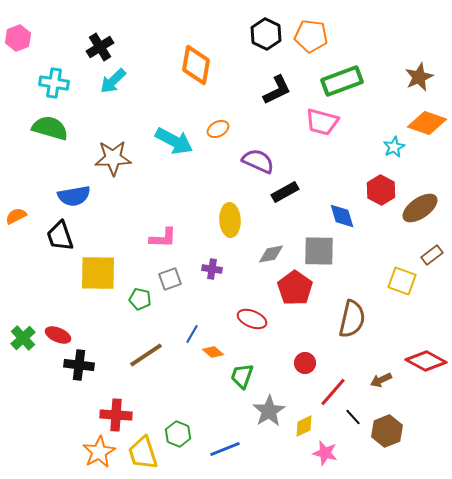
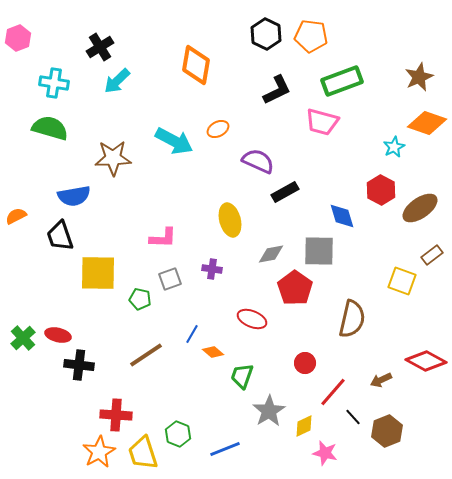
cyan arrow at (113, 81): moved 4 px right
yellow ellipse at (230, 220): rotated 12 degrees counterclockwise
red ellipse at (58, 335): rotated 10 degrees counterclockwise
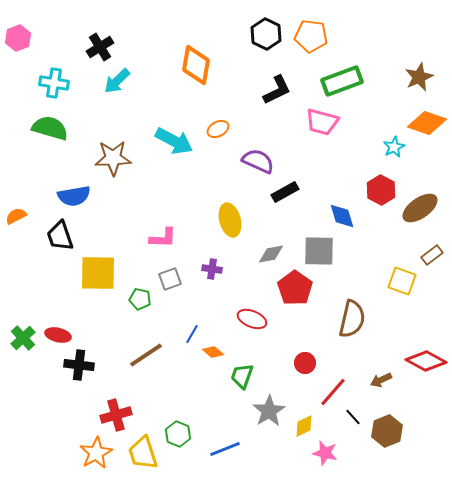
red cross at (116, 415): rotated 20 degrees counterclockwise
orange star at (99, 452): moved 3 px left, 1 px down
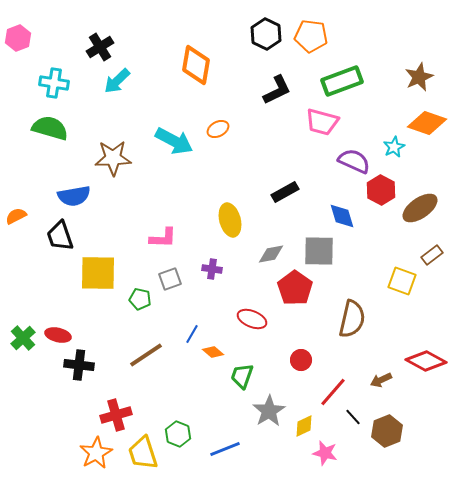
purple semicircle at (258, 161): moved 96 px right
red circle at (305, 363): moved 4 px left, 3 px up
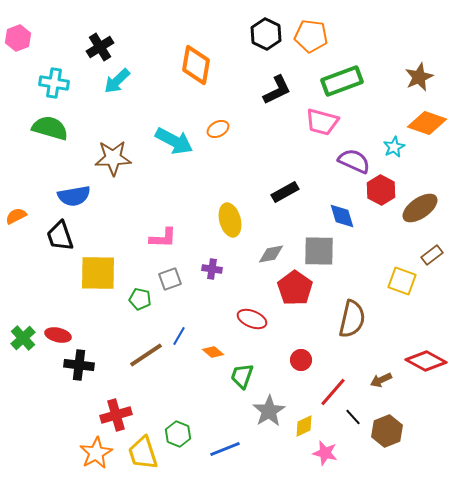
blue line at (192, 334): moved 13 px left, 2 px down
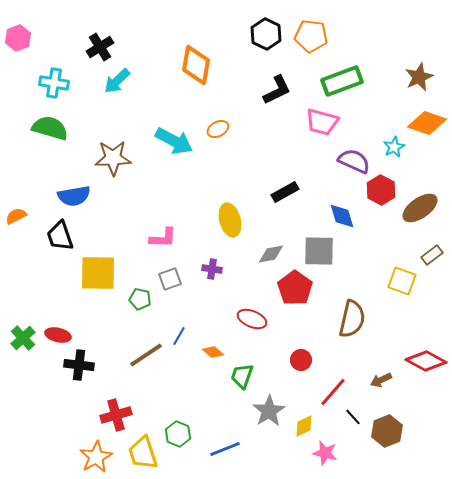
orange star at (96, 453): moved 4 px down
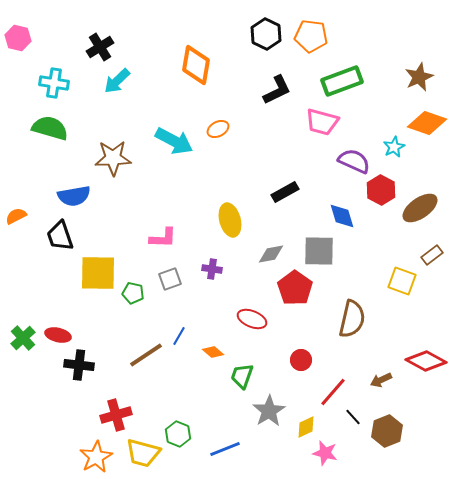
pink hexagon at (18, 38): rotated 25 degrees counterclockwise
green pentagon at (140, 299): moved 7 px left, 6 px up
yellow diamond at (304, 426): moved 2 px right, 1 px down
yellow trapezoid at (143, 453): rotated 57 degrees counterclockwise
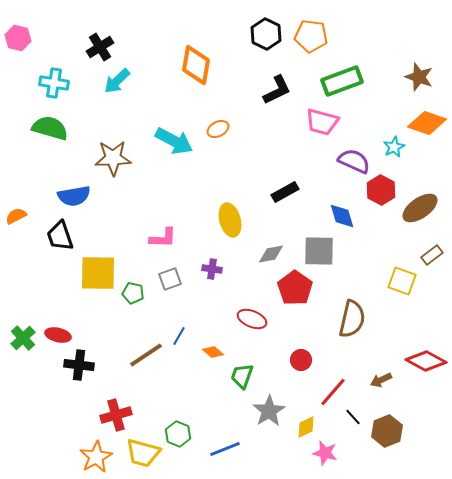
brown star at (419, 77): rotated 28 degrees counterclockwise
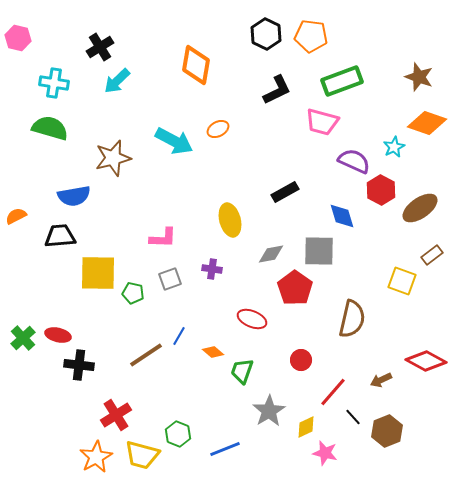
brown star at (113, 158): rotated 12 degrees counterclockwise
black trapezoid at (60, 236): rotated 104 degrees clockwise
green trapezoid at (242, 376): moved 5 px up
red cross at (116, 415): rotated 16 degrees counterclockwise
yellow trapezoid at (143, 453): moved 1 px left, 2 px down
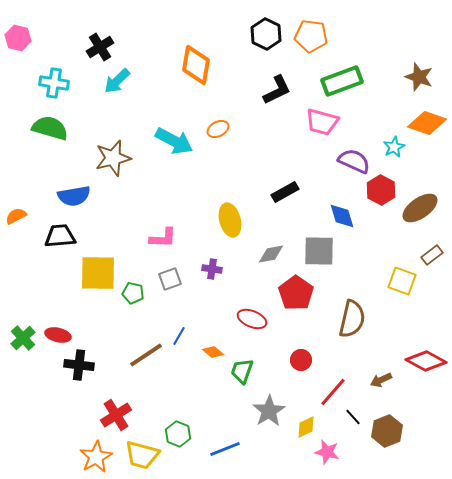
red pentagon at (295, 288): moved 1 px right, 5 px down
pink star at (325, 453): moved 2 px right, 1 px up
